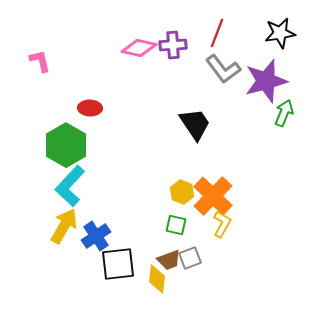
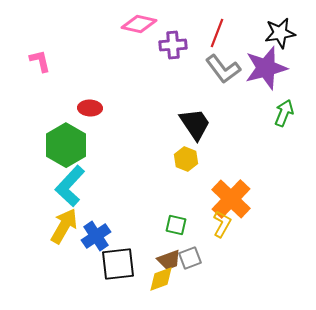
pink diamond: moved 24 px up
purple star: moved 13 px up
yellow hexagon: moved 4 px right, 33 px up
orange cross: moved 18 px right, 3 px down
yellow diamond: moved 4 px right; rotated 64 degrees clockwise
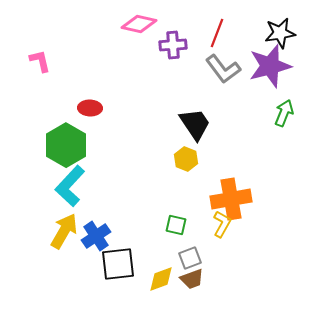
purple star: moved 4 px right, 2 px up
orange cross: rotated 36 degrees clockwise
yellow arrow: moved 5 px down
brown trapezoid: moved 23 px right, 19 px down
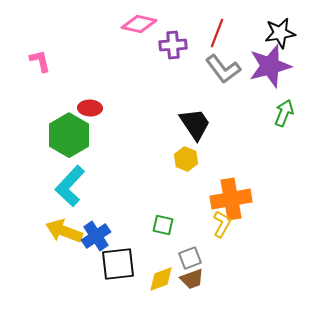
green hexagon: moved 3 px right, 10 px up
green square: moved 13 px left
yellow arrow: rotated 99 degrees counterclockwise
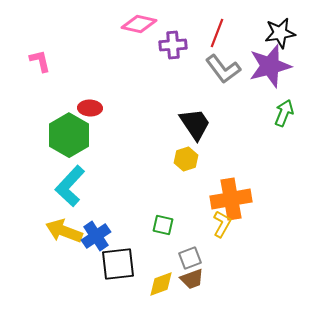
yellow hexagon: rotated 20 degrees clockwise
yellow diamond: moved 5 px down
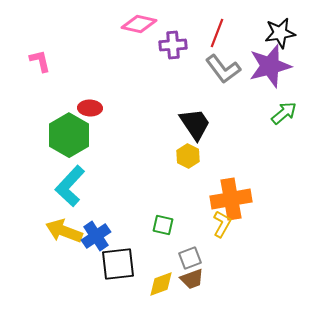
green arrow: rotated 28 degrees clockwise
yellow hexagon: moved 2 px right, 3 px up; rotated 15 degrees counterclockwise
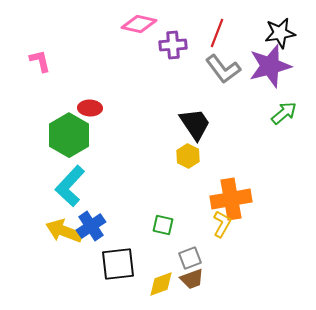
blue cross: moved 5 px left, 10 px up
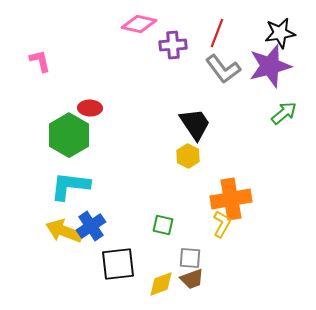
cyan L-shape: rotated 54 degrees clockwise
gray square: rotated 25 degrees clockwise
